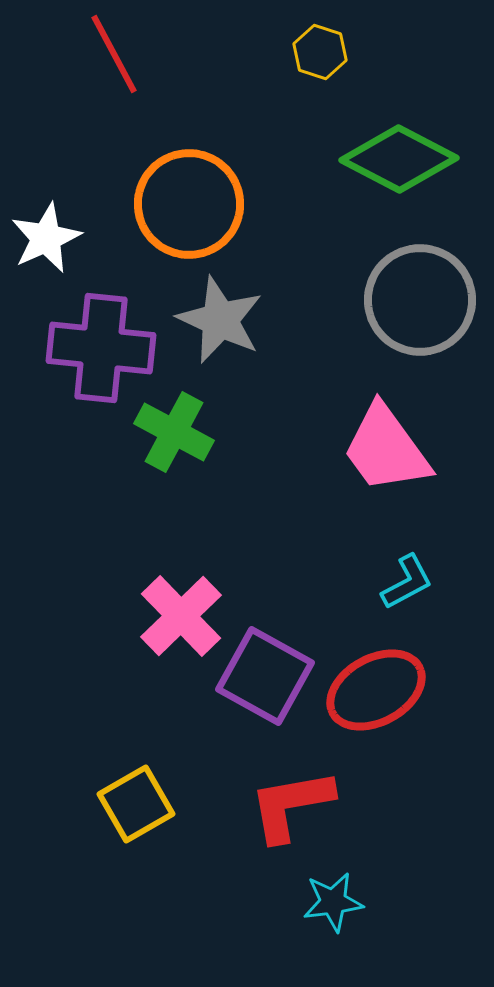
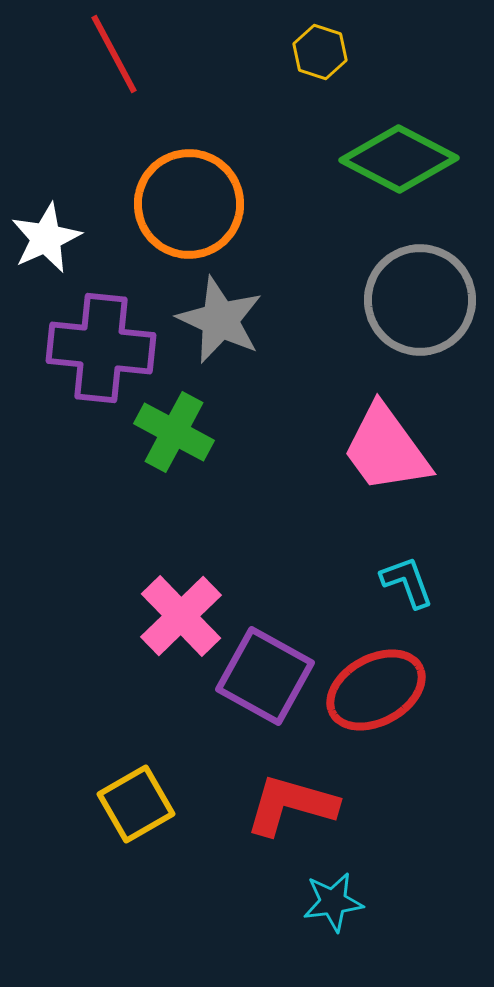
cyan L-shape: rotated 82 degrees counterclockwise
red L-shape: rotated 26 degrees clockwise
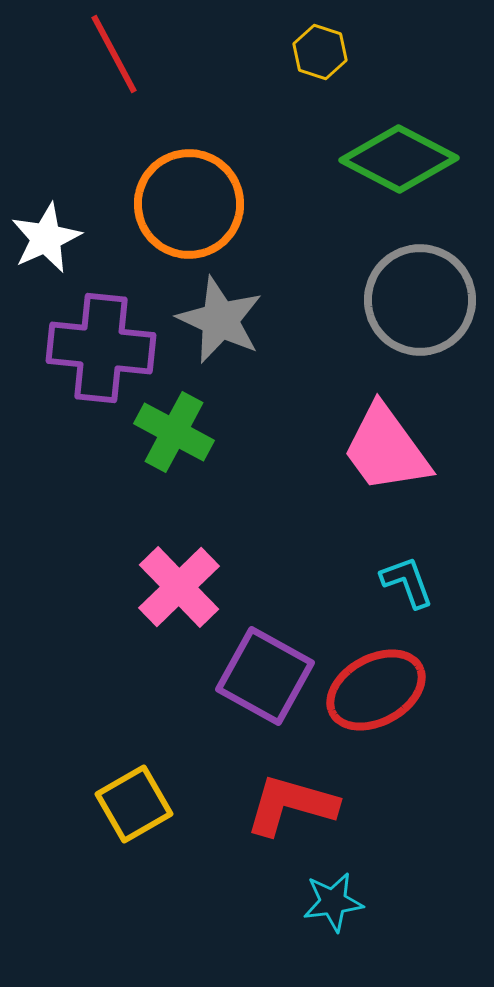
pink cross: moved 2 px left, 29 px up
yellow square: moved 2 px left
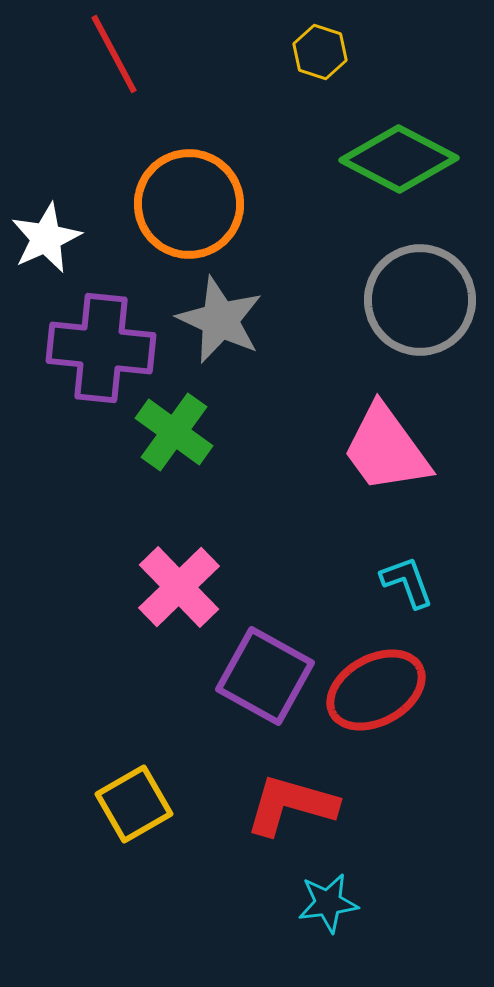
green cross: rotated 8 degrees clockwise
cyan star: moved 5 px left, 1 px down
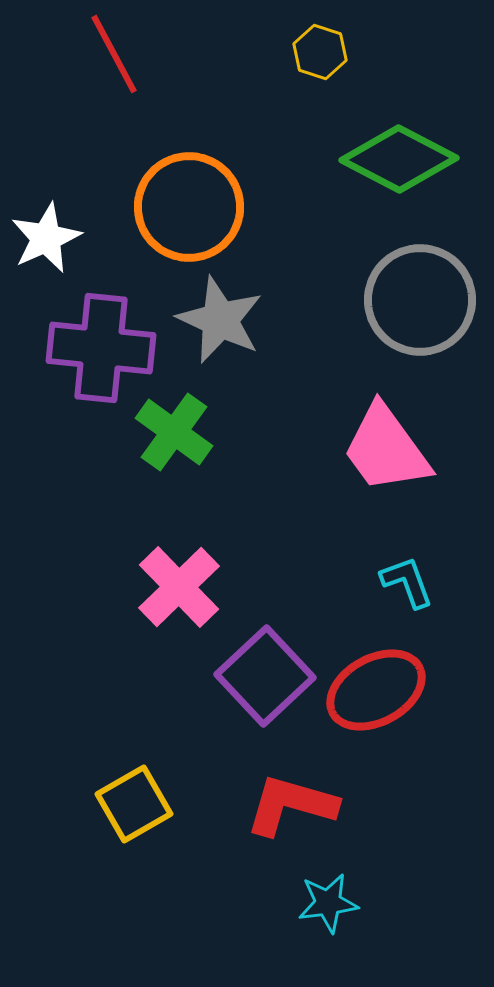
orange circle: moved 3 px down
purple square: rotated 18 degrees clockwise
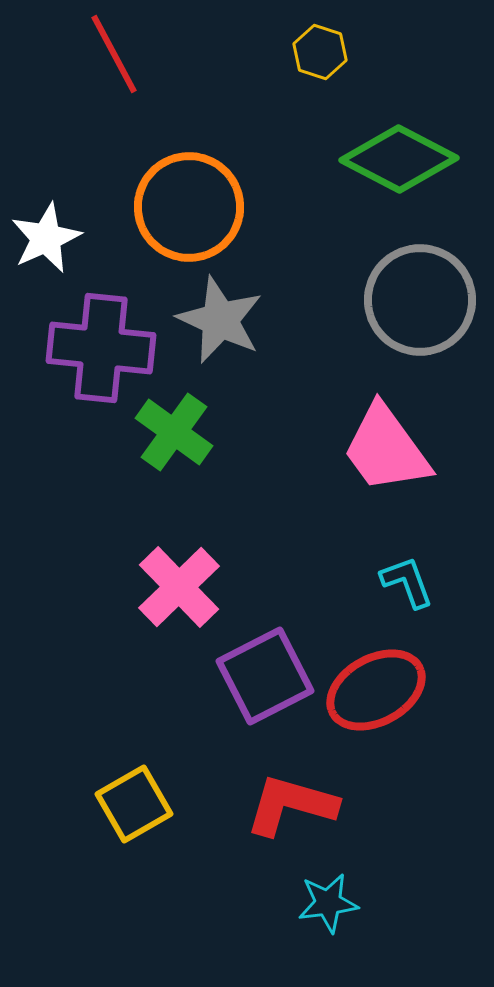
purple square: rotated 16 degrees clockwise
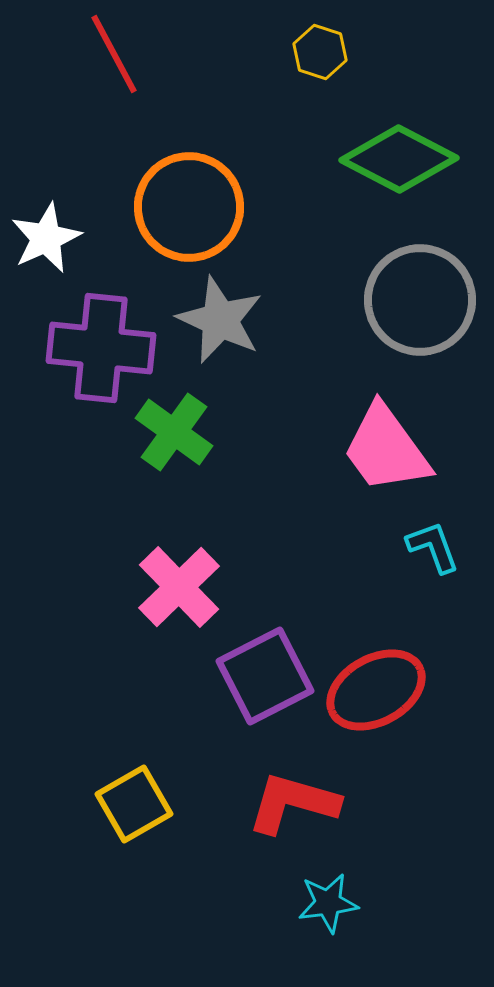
cyan L-shape: moved 26 px right, 35 px up
red L-shape: moved 2 px right, 2 px up
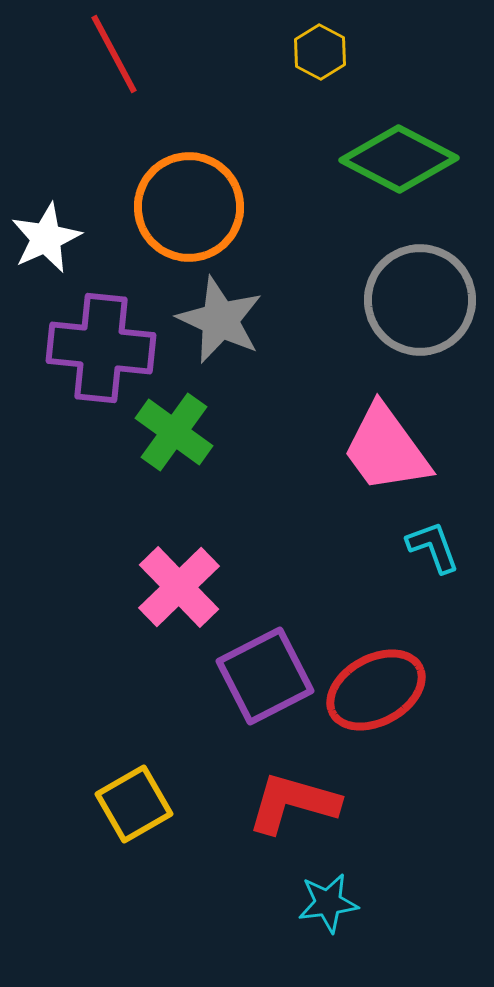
yellow hexagon: rotated 10 degrees clockwise
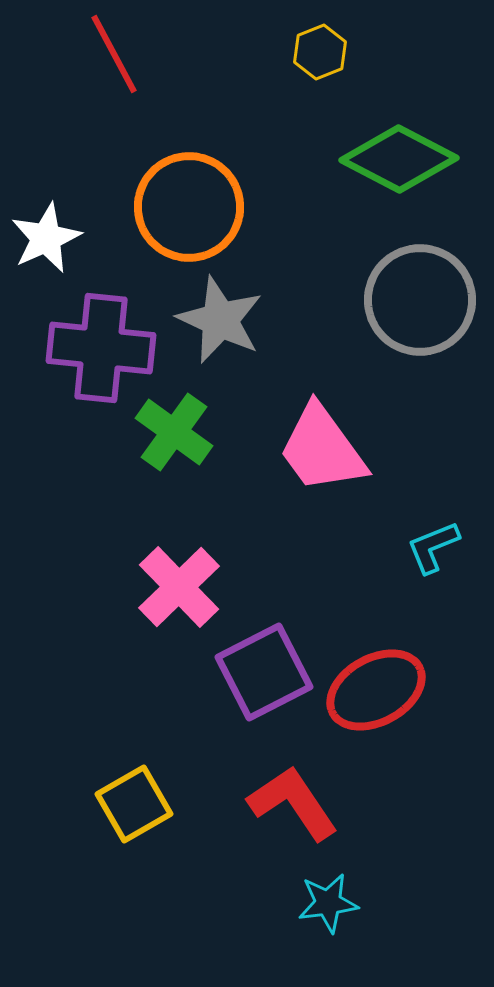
yellow hexagon: rotated 10 degrees clockwise
pink trapezoid: moved 64 px left
cyan L-shape: rotated 92 degrees counterclockwise
purple square: moved 1 px left, 4 px up
red L-shape: rotated 40 degrees clockwise
